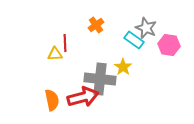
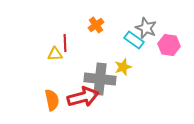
yellow star: rotated 18 degrees clockwise
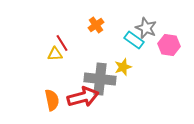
red line: moved 3 px left; rotated 30 degrees counterclockwise
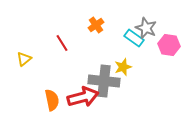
cyan rectangle: moved 2 px up
yellow triangle: moved 31 px left, 5 px down; rotated 35 degrees counterclockwise
gray cross: moved 4 px right, 2 px down
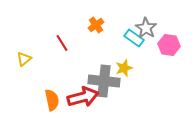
gray star: rotated 10 degrees clockwise
yellow star: moved 1 px right, 1 px down
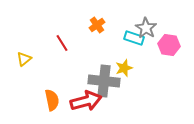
orange cross: moved 1 px right
cyan rectangle: rotated 18 degrees counterclockwise
red arrow: moved 3 px right, 4 px down
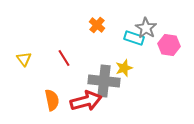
orange cross: rotated 14 degrees counterclockwise
red line: moved 2 px right, 15 px down
yellow triangle: rotated 28 degrees counterclockwise
